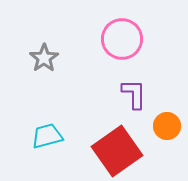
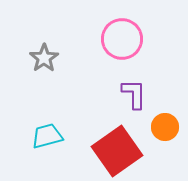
orange circle: moved 2 px left, 1 px down
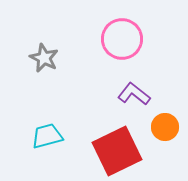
gray star: rotated 12 degrees counterclockwise
purple L-shape: rotated 52 degrees counterclockwise
red square: rotated 9 degrees clockwise
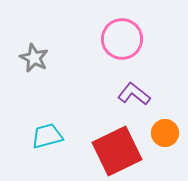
gray star: moved 10 px left
orange circle: moved 6 px down
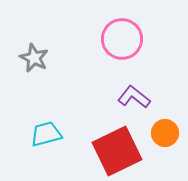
purple L-shape: moved 3 px down
cyan trapezoid: moved 1 px left, 2 px up
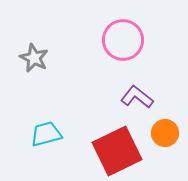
pink circle: moved 1 px right, 1 px down
purple L-shape: moved 3 px right
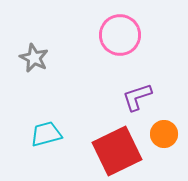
pink circle: moved 3 px left, 5 px up
purple L-shape: rotated 56 degrees counterclockwise
orange circle: moved 1 px left, 1 px down
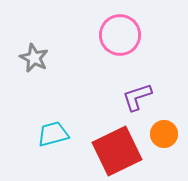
cyan trapezoid: moved 7 px right
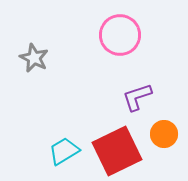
cyan trapezoid: moved 11 px right, 17 px down; rotated 16 degrees counterclockwise
